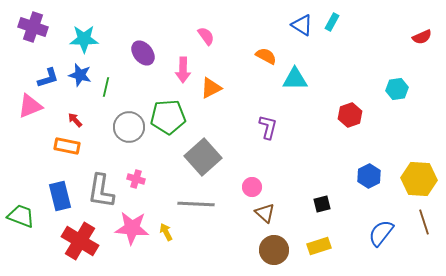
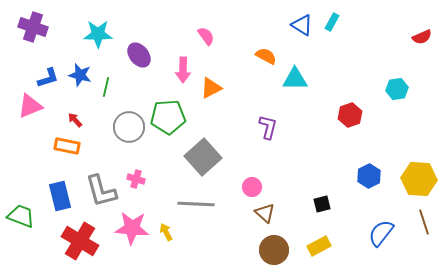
cyan star: moved 14 px right, 5 px up
purple ellipse: moved 4 px left, 2 px down
gray L-shape: rotated 24 degrees counterclockwise
yellow rectangle: rotated 10 degrees counterclockwise
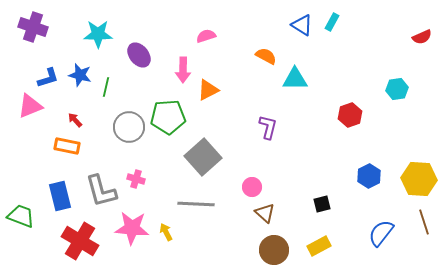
pink semicircle: rotated 72 degrees counterclockwise
orange triangle: moved 3 px left, 2 px down
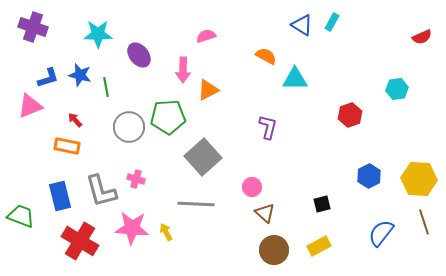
green line: rotated 24 degrees counterclockwise
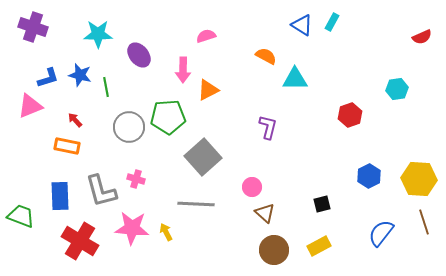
blue rectangle: rotated 12 degrees clockwise
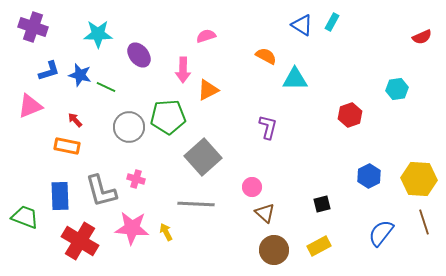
blue L-shape: moved 1 px right, 7 px up
green line: rotated 54 degrees counterclockwise
green trapezoid: moved 4 px right, 1 px down
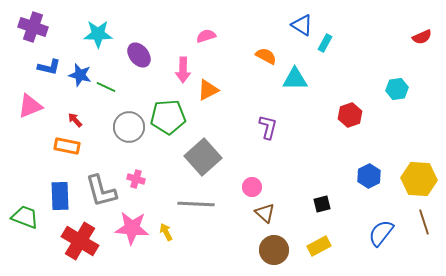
cyan rectangle: moved 7 px left, 21 px down
blue L-shape: moved 4 px up; rotated 30 degrees clockwise
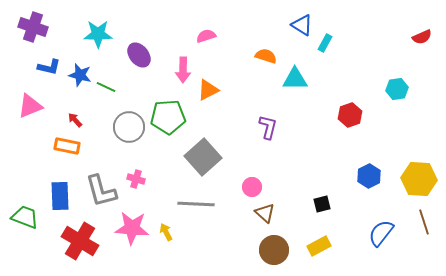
orange semicircle: rotated 10 degrees counterclockwise
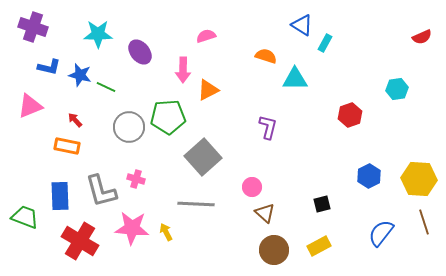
purple ellipse: moved 1 px right, 3 px up
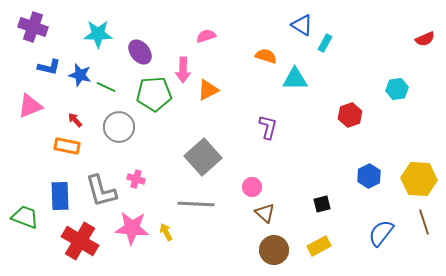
red semicircle: moved 3 px right, 2 px down
green pentagon: moved 14 px left, 23 px up
gray circle: moved 10 px left
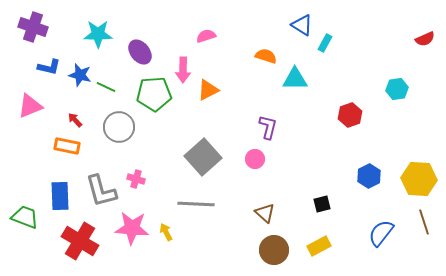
pink circle: moved 3 px right, 28 px up
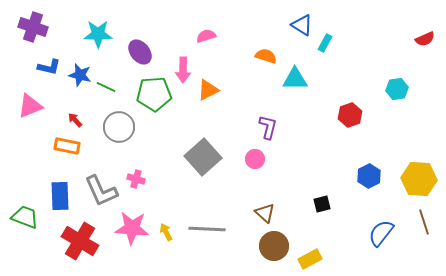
gray L-shape: rotated 9 degrees counterclockwise
gray line: moved 11 px right, 25 px down
yellow rectangle: moved 9 px left, 13 px down
brown circle: moved 4 px up
